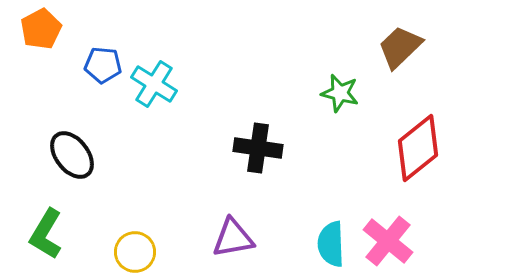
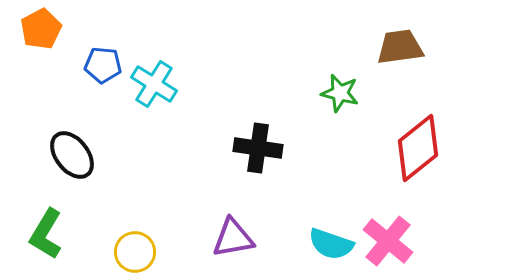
brown trapezoid: rotated 36 degrees clockwise
cyan semicircle: rotated 69 degrees counterclockwise
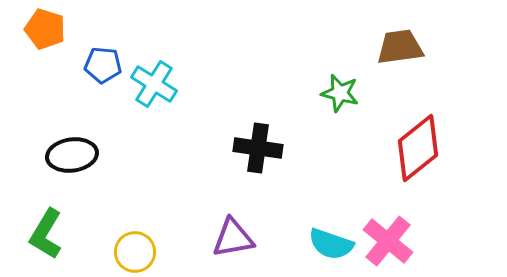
orange pentagon: moved 4 px right; rotated 27 degrees counterclockwise
black ellipse: rotated 60 degrees counterclockwise
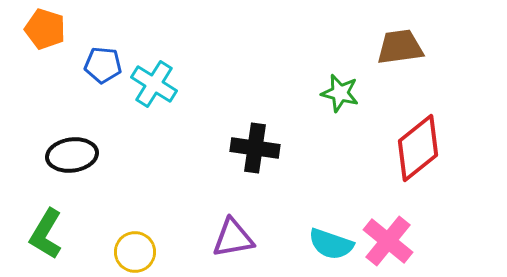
black cross: moved 3 px left
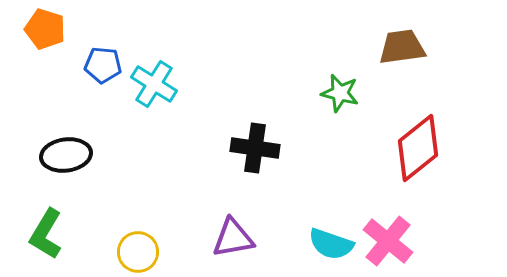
brown trapezoid: moved 2 px right
black ellipse: moved 6 px left
yellow circle: moved 3 px right
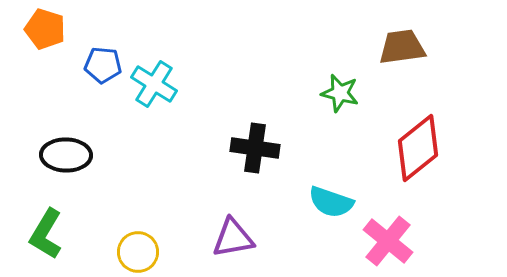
black ellipse: rotated 9 degrees clockwise
cyan semicircle: moved 42 px up
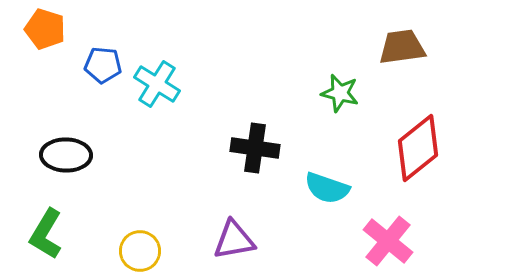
cyan cross: moved 3 px right
cyan semicircle: moved 4 px left, 14 px up
purple triangle: moved 1 px right, 2 px down
yellow circle: moved 2 px right, 1 px up
